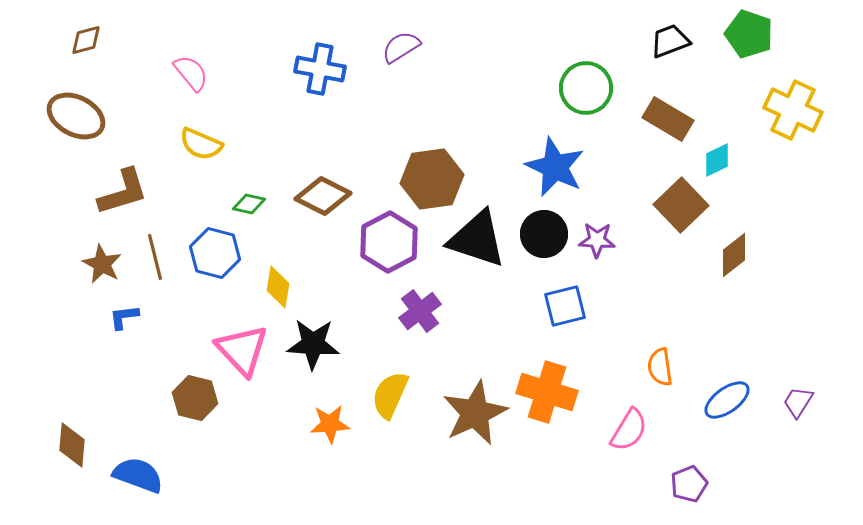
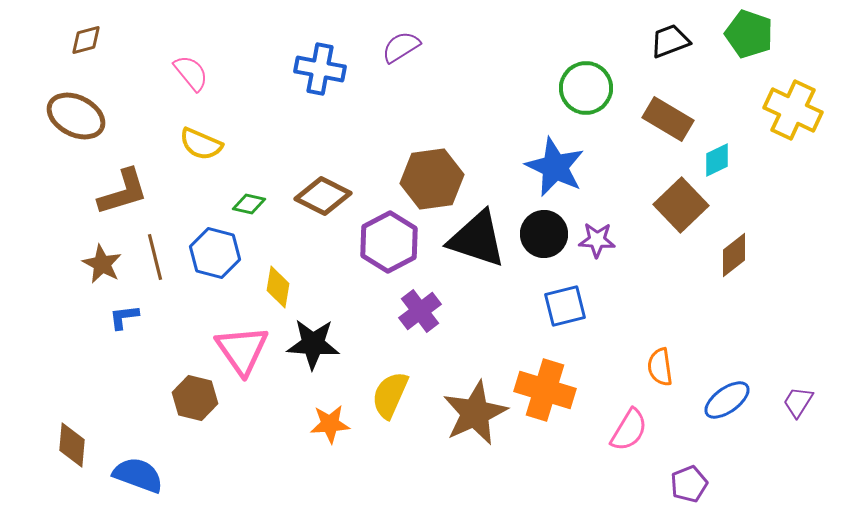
pink triangle at (242, 350): rotated 8 degrees clockwise
orange cross at (547, 392): moved 2 px left, 2 px up
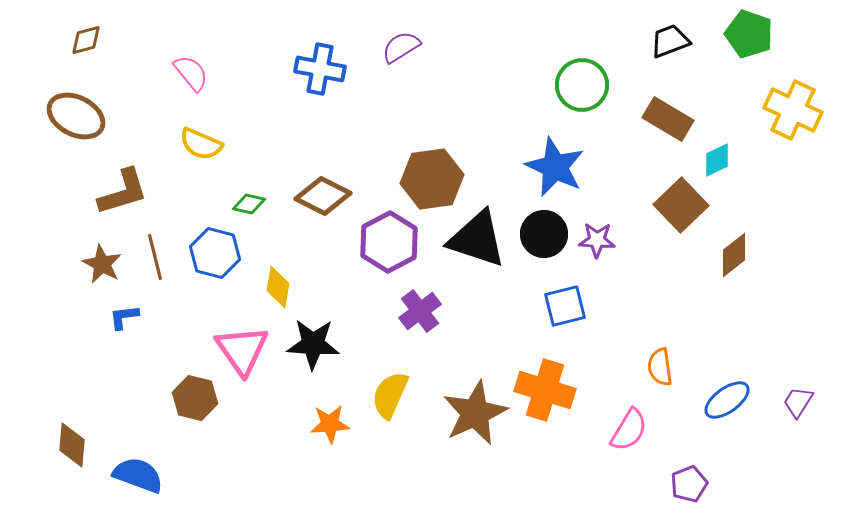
green circle at (586, 88): moved 4 px left, 3 px up
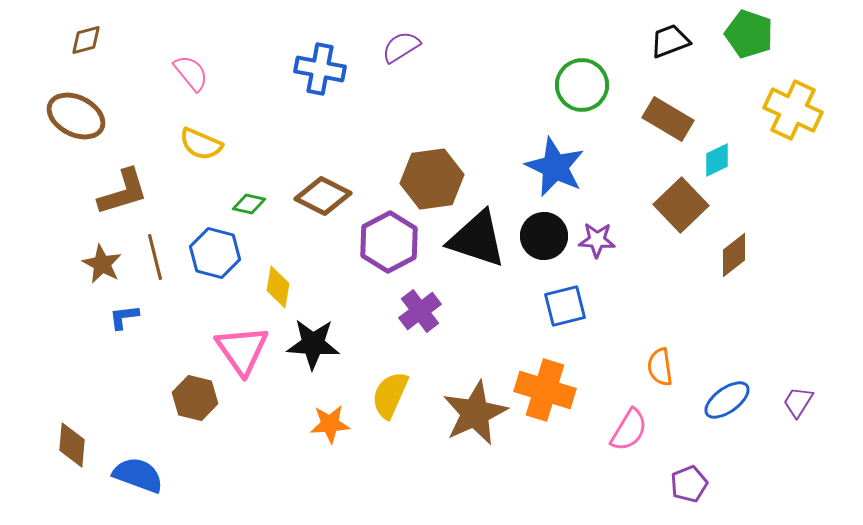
black circle at (544, 234): moved 2 px down
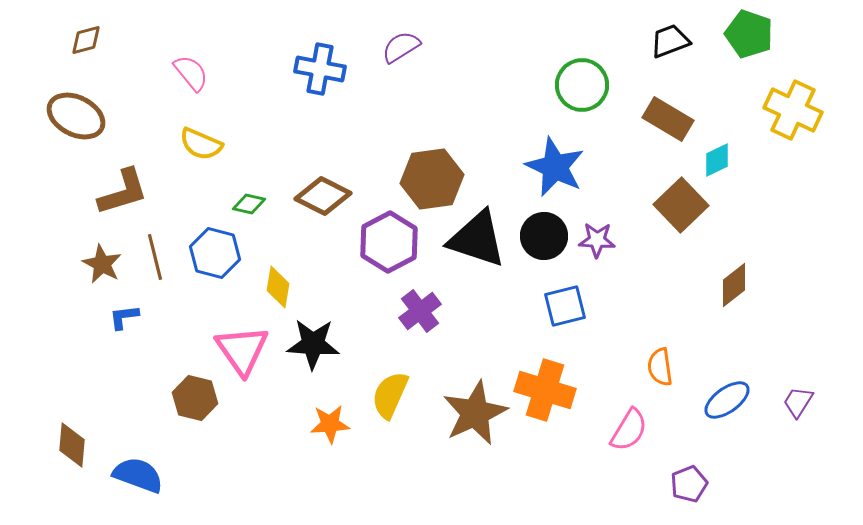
brown diamond at (734, 255): moved 30 px down
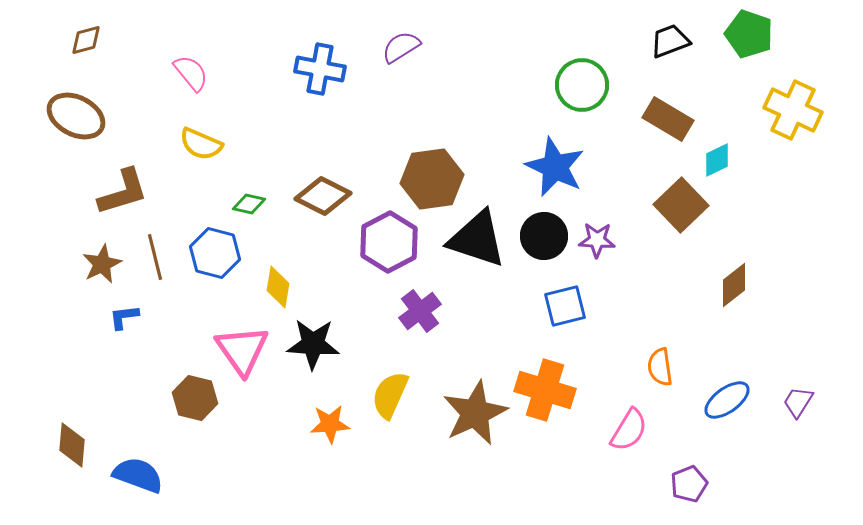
brown star at (102, 264): rotated 18 degrees clockwise
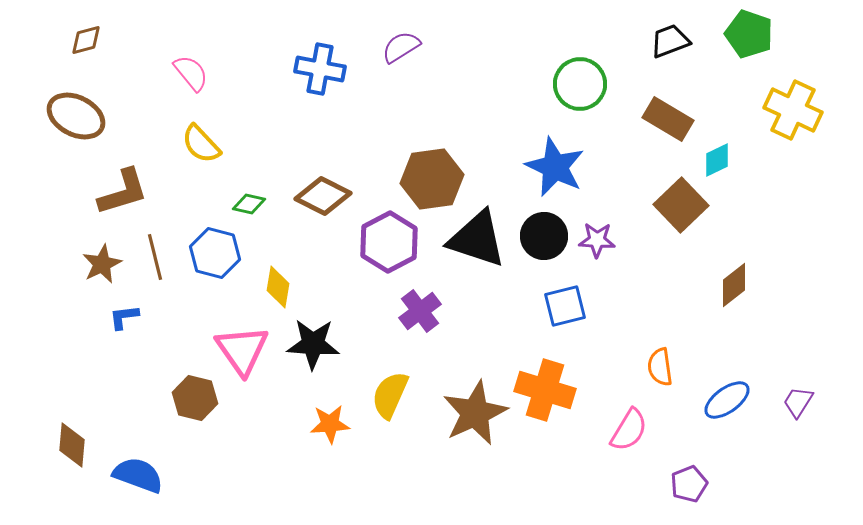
green circle at (582, 85): moved 2 px left, 1 px up
yellow semicircle at (201, 144): rotated 24 degrees clockwise
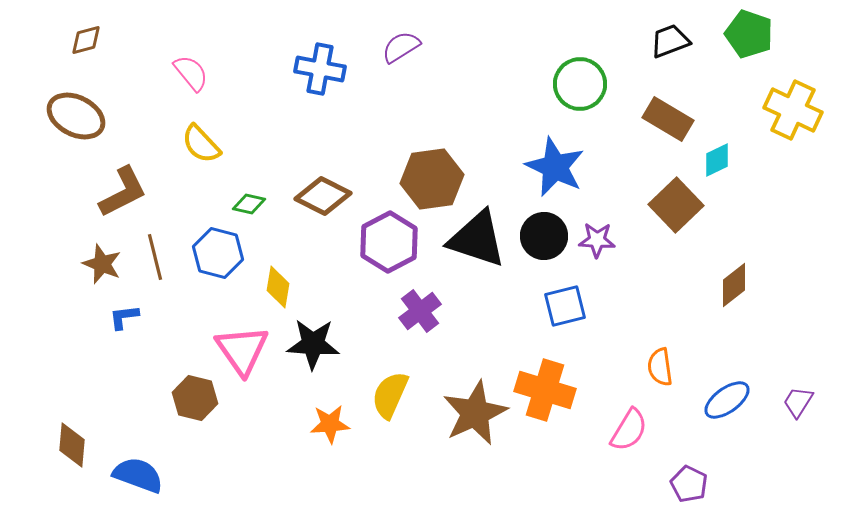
brown L-shape at (123, 192): rotated 10 degrees counterclockwise
brown square at (681, 205): moved 5 px left
blue hexagon at (215, 253): moved 3 px right
brown star at (102, 264): rotated 24 degrees counterclockwise
purple pentagon at (689, 484): rotated 24 degrees counterclockwise
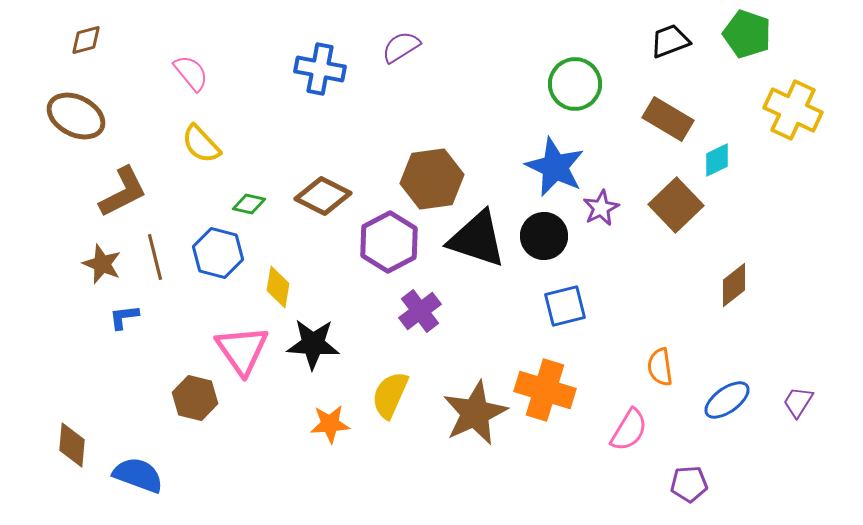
green pentagon at (749, 34): moved 2 px left
green circle at (580, 84): moved 5 px left
purple star at (597, 240): moved 4 px right, 32 px up; rotated 30 degrees counterclockwise
purple pentagon at (689, 484): rotated 30 degrees counterclockwise
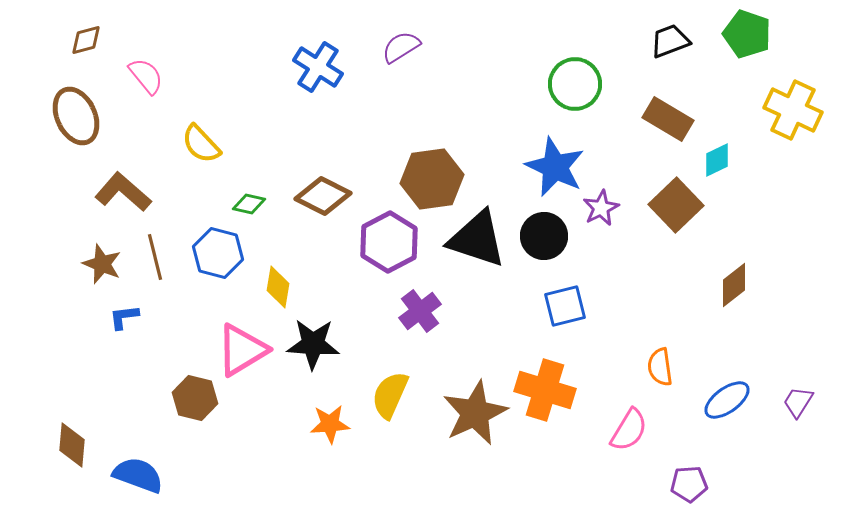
blue cross at (320, 69): moved 2 px left, 2 px up; rotated 21 degrees clockwise
pink semicircle at (191, 73): moved 45 px left, 3 px down
brown ellipse at (76, 116): rotated 38 degrees clockwise
brown L-shape at (123, 192): rotated 112 degrees counterclockwise
pink triangle at (242, 350): rotated 34 degrees clockwise
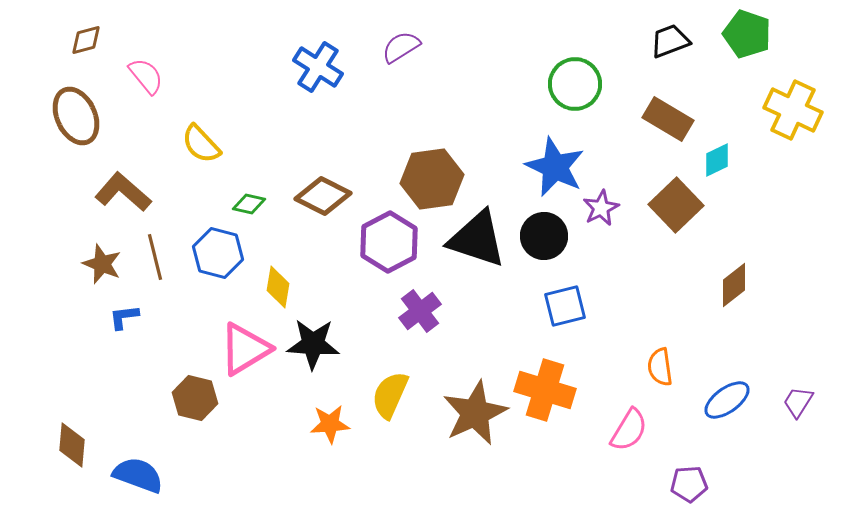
pink triangle at (242, 350): moved 3 px right, 1 px up
